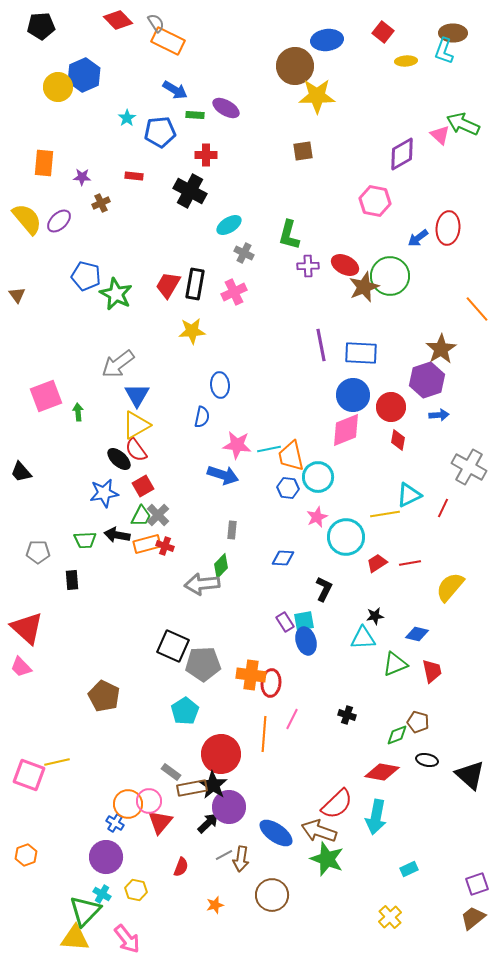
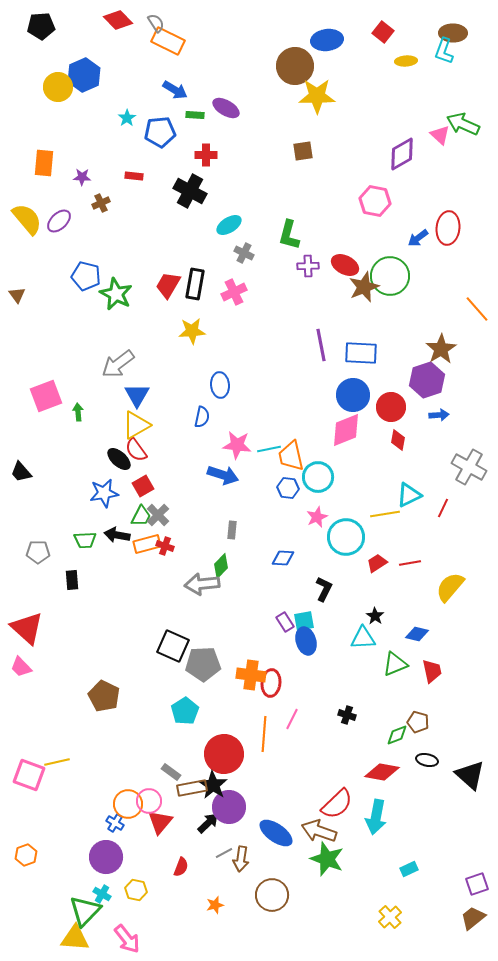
black star at (375, 616): rotated 30 degrees counterclockwise
red circle at (221, 754): moved 3 px right
gray line at (224, 855): moved 2 px up
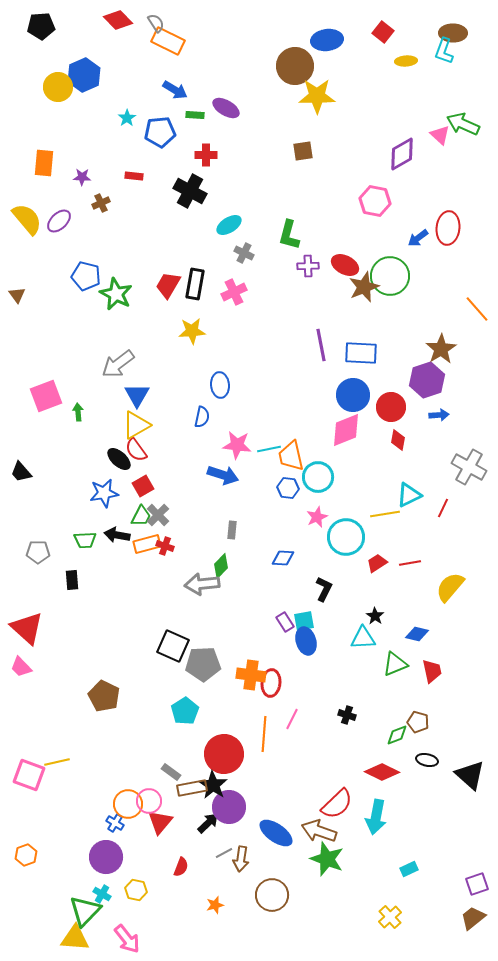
red diamond at (382, 772): rotated 16 degrees clockwise
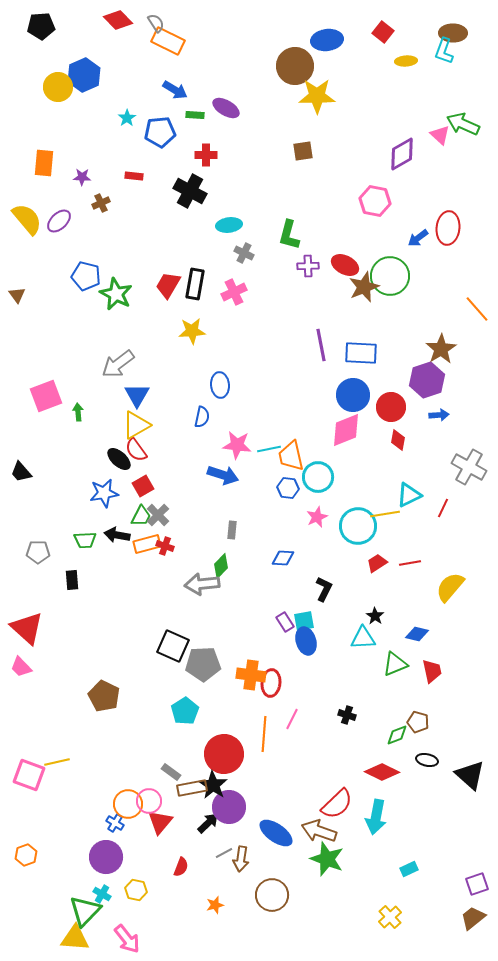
cyan ellipse at (229, 225): rotated 25 degrees clockwise
cyan circle at (346, 537): moved 12 px right, 11 px up
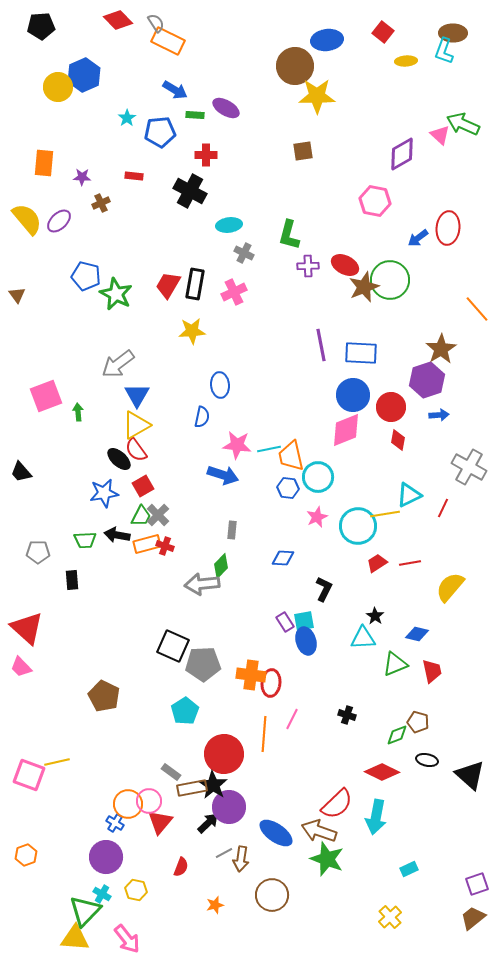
green circle at (390, 276): moved 4 px down
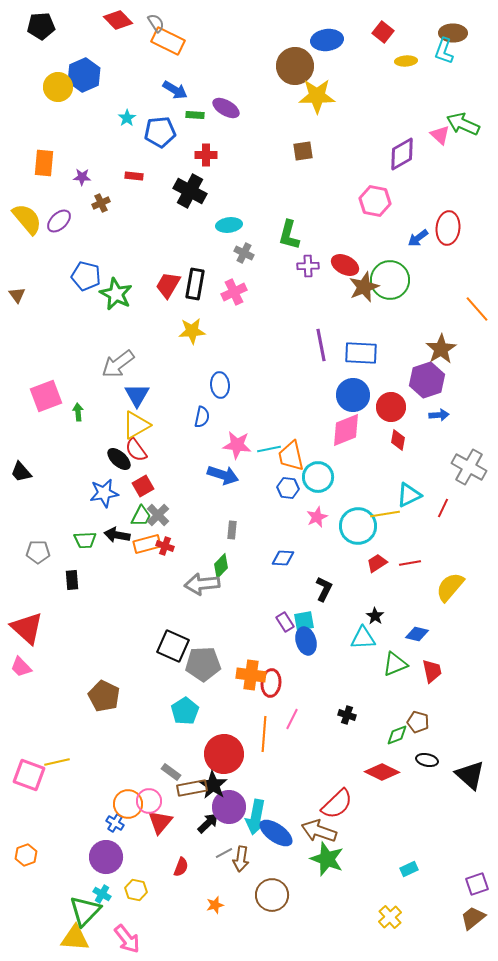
cyan arrow at (376, 817): moved 120 px left
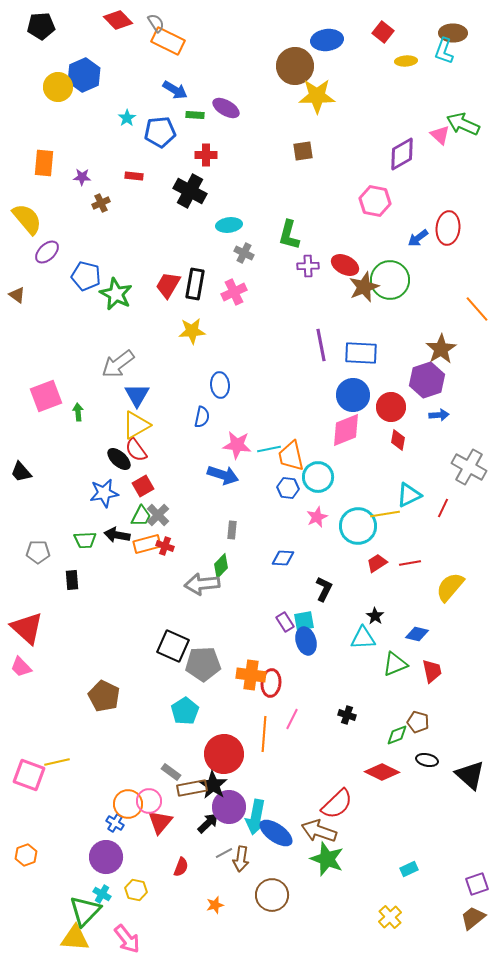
purple ellipse at (59, 221): moved 12 px left, 31 px down
brown triangle at (17, 295): rotated 18 degrees counterclockwise
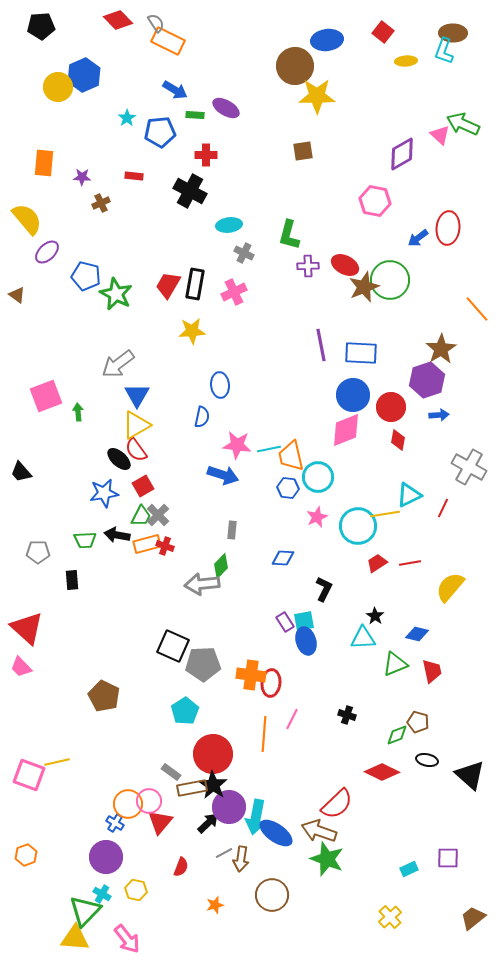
red circle at (224, 754): moved 11 px left
purple square at (477, 884): moved 29 px left, 26 px up; rotated 20 degrees clockwise
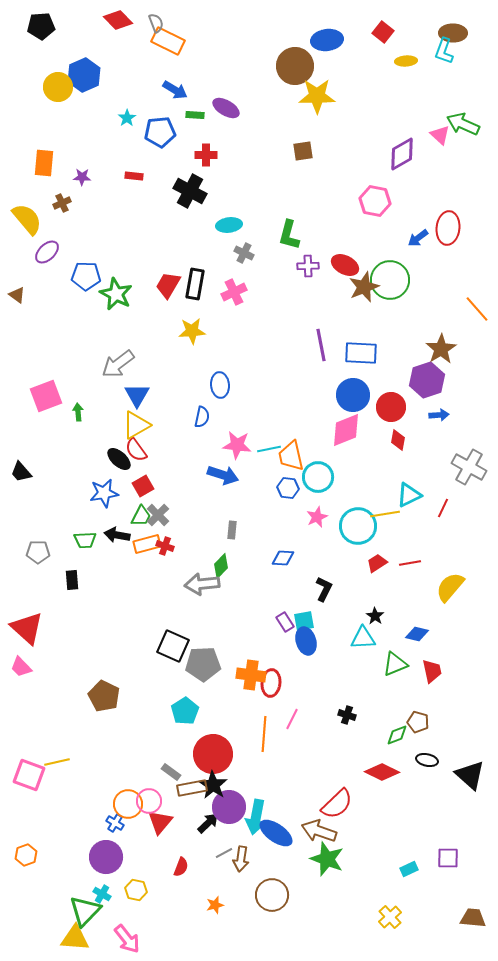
gray semicircle at (156, 23): rotated 12 degrees clockwise
brown cross at (101, 203): moved 39 px left
blue pentagon at (86, 276): rotated 12 degrees counterclockwise
brown trapezoid at (473, 918): rotated 44 degrees clockwise
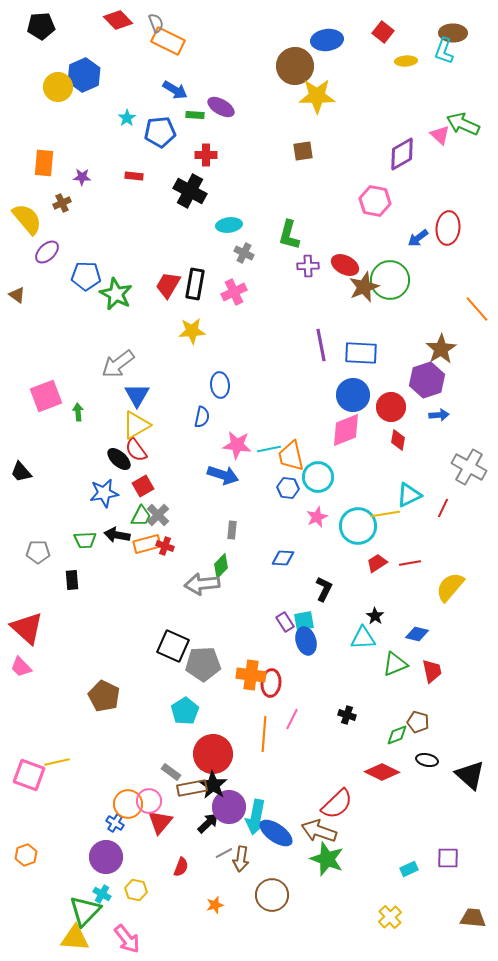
purple ellipse at (226, 108): moved 5 px left, 1 px up
